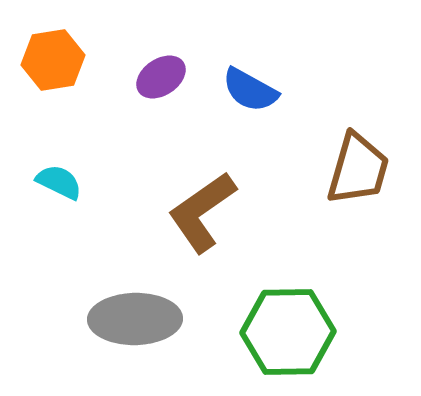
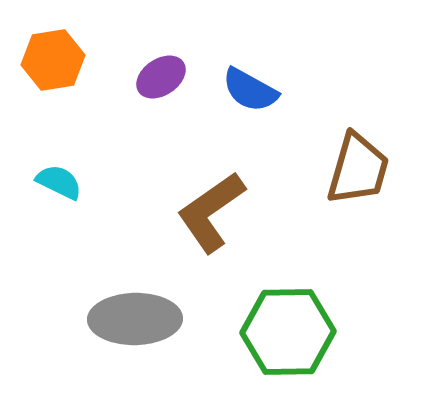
brown L-shape: moved 9 px right
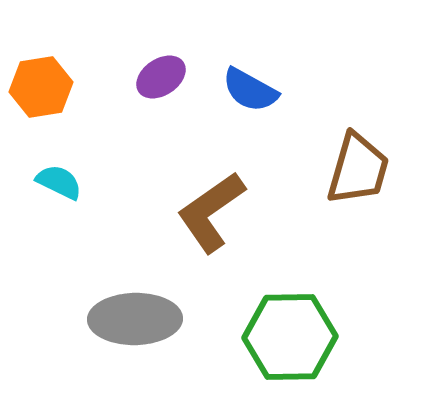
orange hexagon: moved 12 px left, 27 px down
green hexagon: moved 2 px right, 5 px down
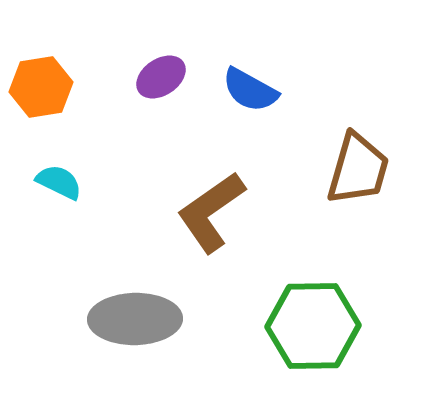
green hexagon: moved 23 px right, 11 px up
